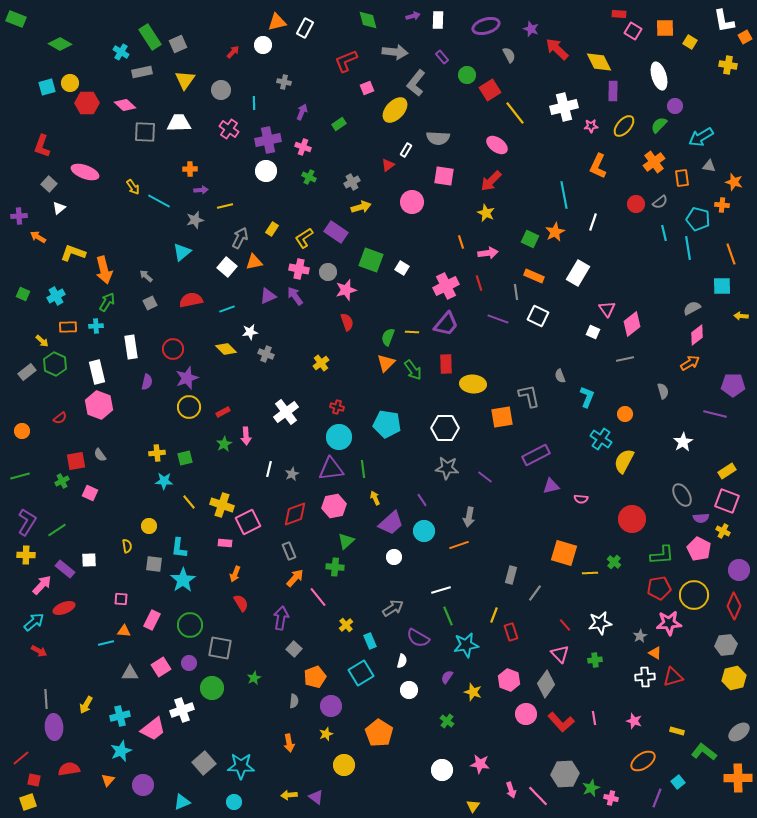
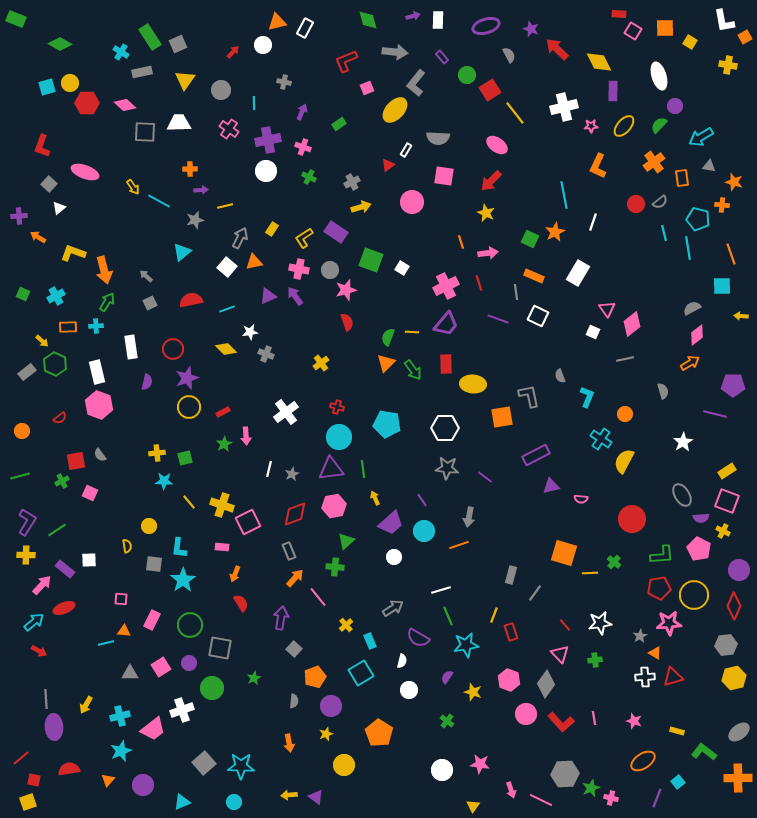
gray circle at (328, 272): moved 2 px right, 2 px up
pink rectangle at (225, 543): moved 3 px left, 4 px down
pink line at (538, 796): moved 3 px right, 4 px down; rotated 20 degrees counterclockwise
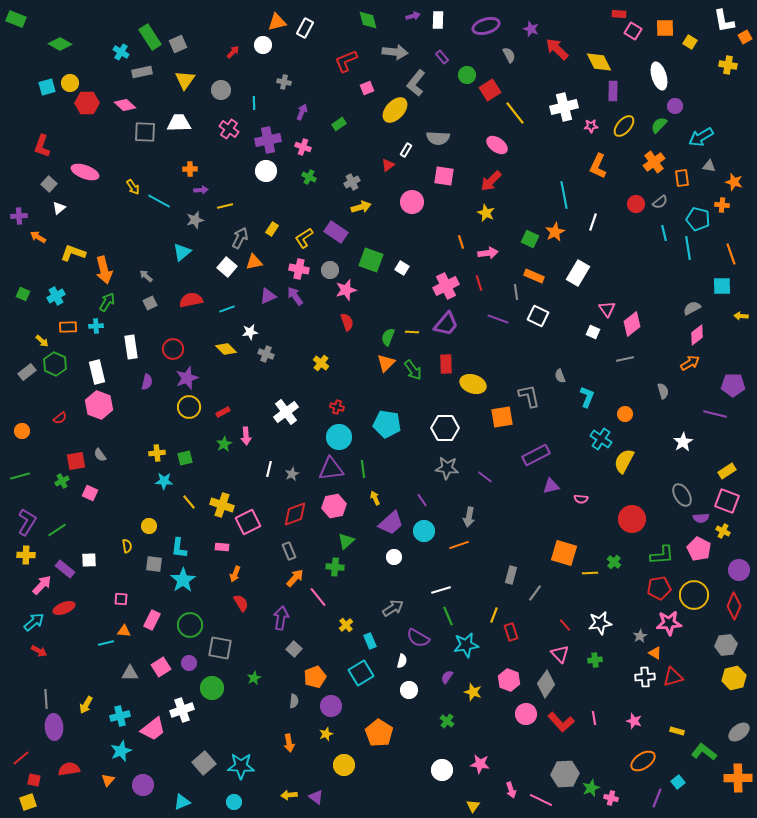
yellow cross at (321, 363): rotated 14 degrees counterclockwise
yellow ellipse at (473, 384): rotated 15 degrees clockwise
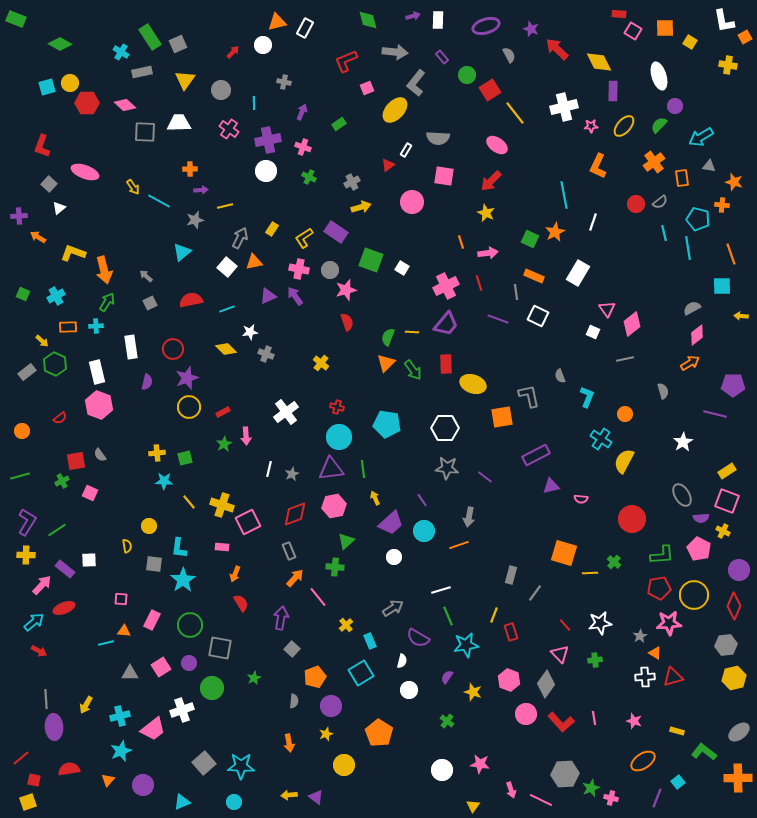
gray square at (294, 649): moved 2 px left
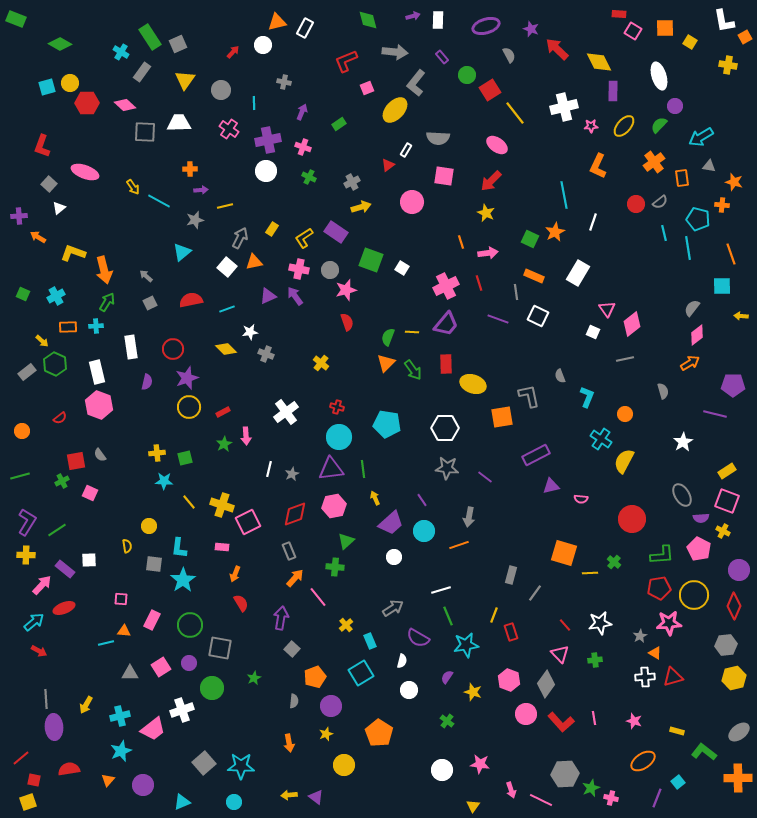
gray rectangle at (142, 72): rotated 42 degrees counterclockwise
gray semicircle at (692, 308): rotated 24 degrees counterclockwise
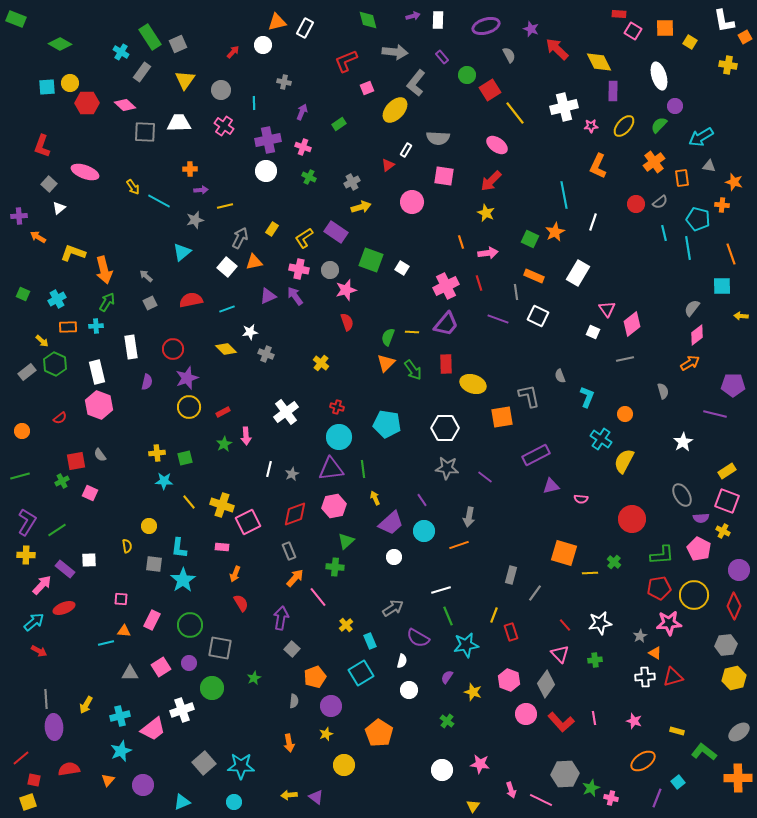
cyan square at (47, 87): rotated 12 degrees clockwise
pink cross at (229, 129): moved 5 px left, 3 px up
cyan cross at (56, 296): moved 1 px right, 3 px down
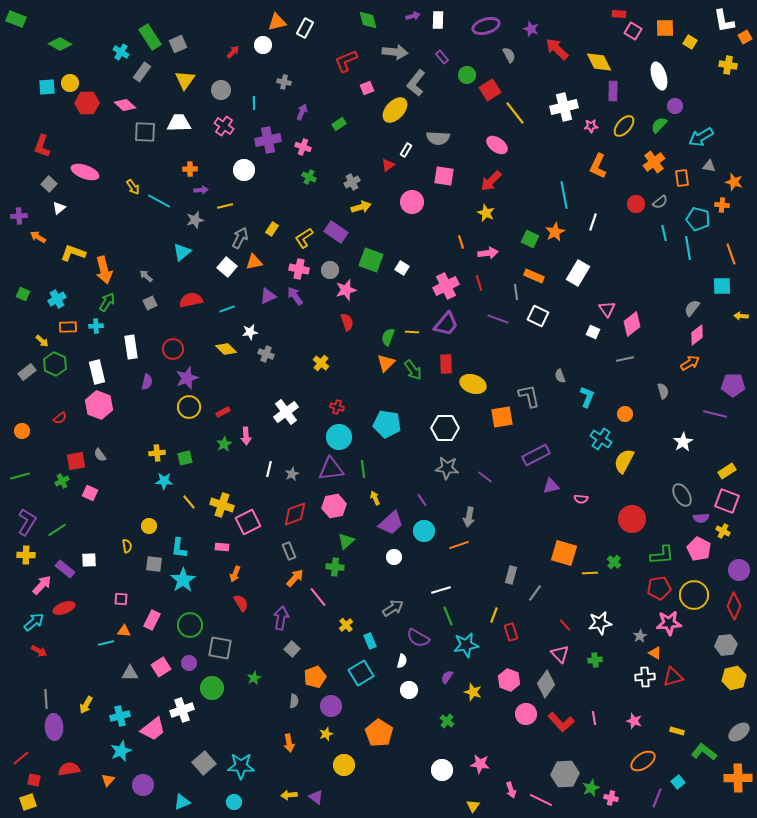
white circle at (266, 171): moved 22 px left, 1 px up
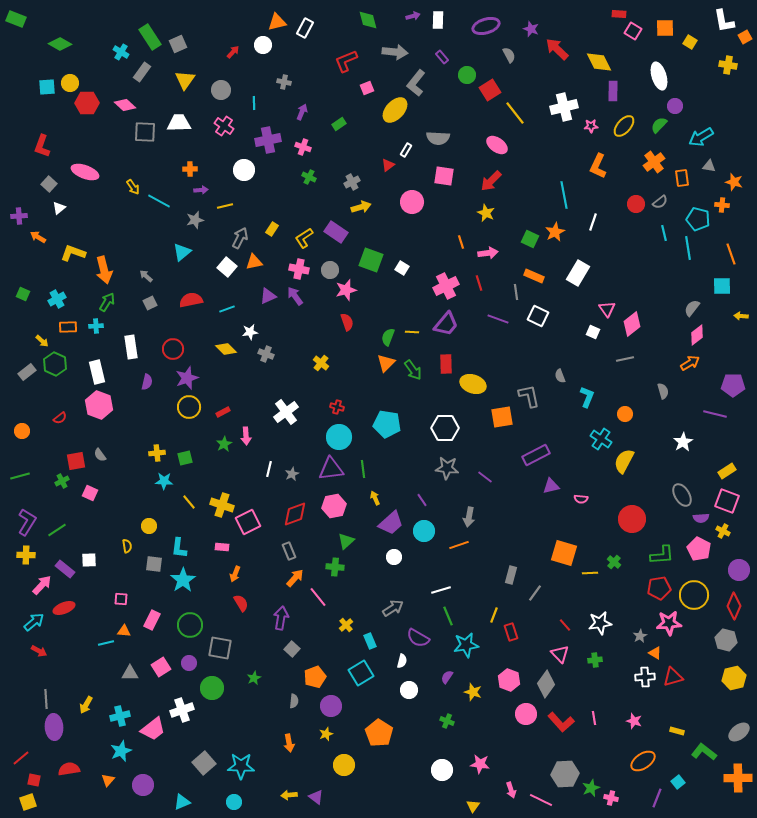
gray hexagon at (726, 645): moved 5 px up; rotated 20 degrees clockwise
green cross at (447, 721): rotated 16 degrees counterclockwise
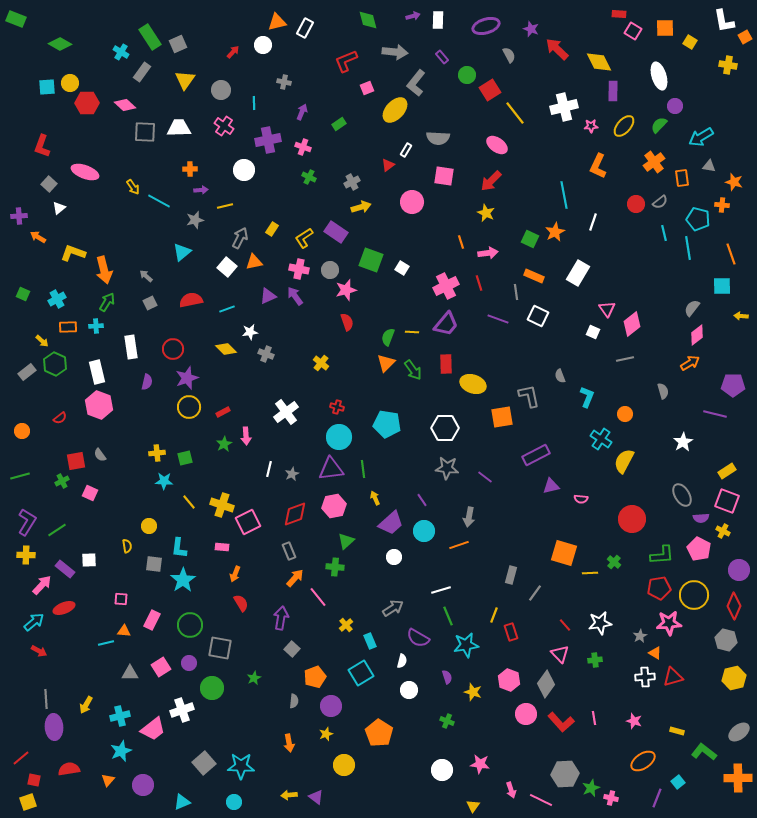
white trapezoid at (179, 123): moved 5 px down
purple semicircle at (447, 677): rotated 128 degrees clockwise
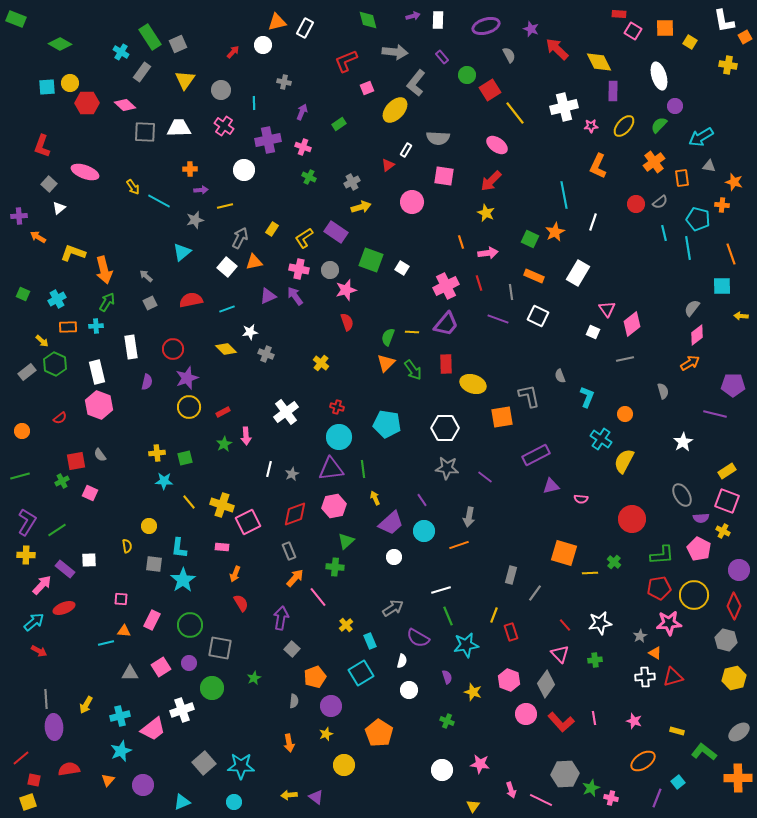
gray line at (516, 292): moved 5 px left
